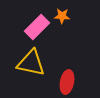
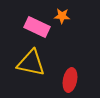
pink rectangle: rotated 70 degrees clockwise
red ellipse: moved 3 px right, 2 px up
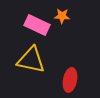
pink rectangle: moved 2 px up
yellow triangle: moved 3 px up
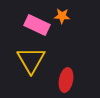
yellow triangle: rotated 48 degrees clockwise
red ellipse: moved 4 px left
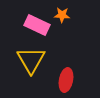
orange star: moved 1 px up
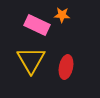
red ellipse: moved 13 px up
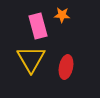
pink rectangle: moved 1 px right, 1 px down; rotated 50 degrees clockwise
yellow triangle: moved 1 px up
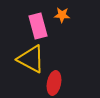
yellow triangle: rotated 32 degrees counterclockwise
red ellipse: moved 12 px left, 16 px down
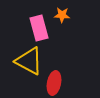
pink rectangle: moved 1 px right, 2 px down
yellow triangle: moved 2 px left, 2 px down
